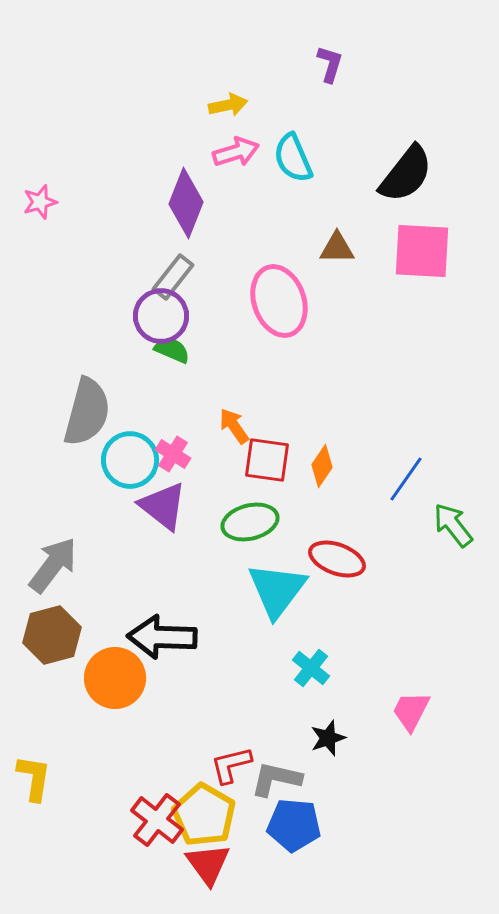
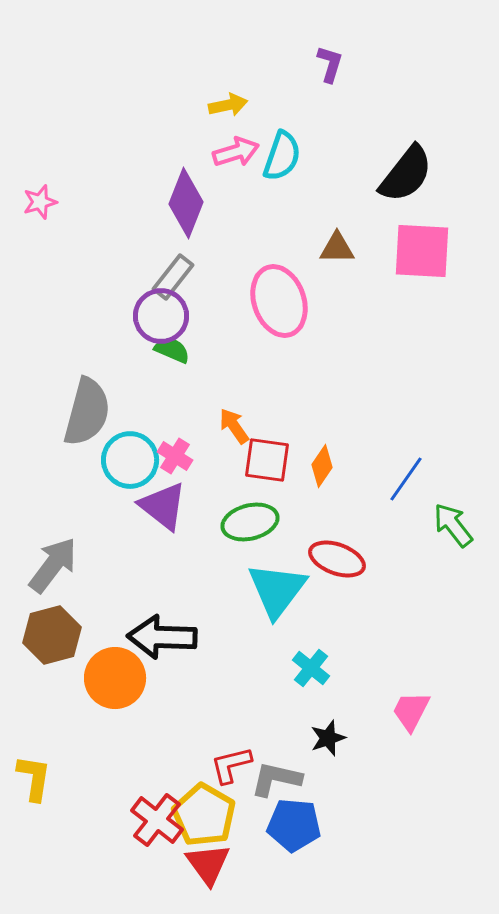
cyan semicircle: moved 11 px left, 2 px up; rotated 138 degrees counterclockwise
pink cross: moved 2 px right, 2 px down
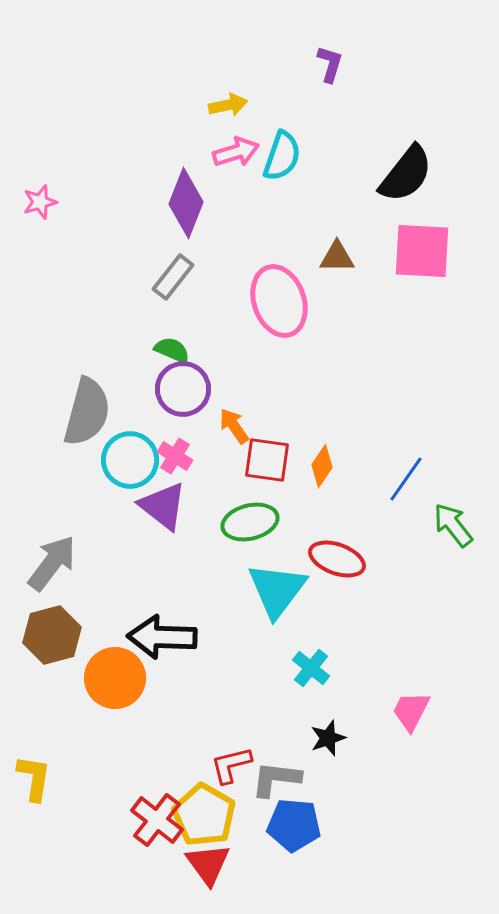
brown triangle: moved 9 px down
purple circle: moved 22 px right, 73 px down
gray arrow: moved 1 px left, 2 px up
gray L-shape: rotated 6 degrees counterclockwise
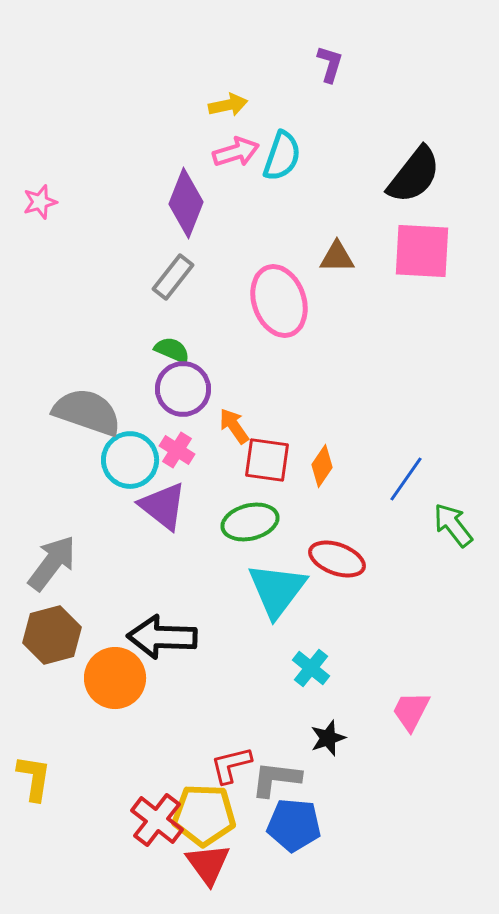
black semicircle: moved 8 px right, 1 px down
gray semicircle: rotated 86 degrees counterclockwise
pink cross: moved 2 px right, 6 px up
yellow pentagon: rotated 28 degrees counterclockwise
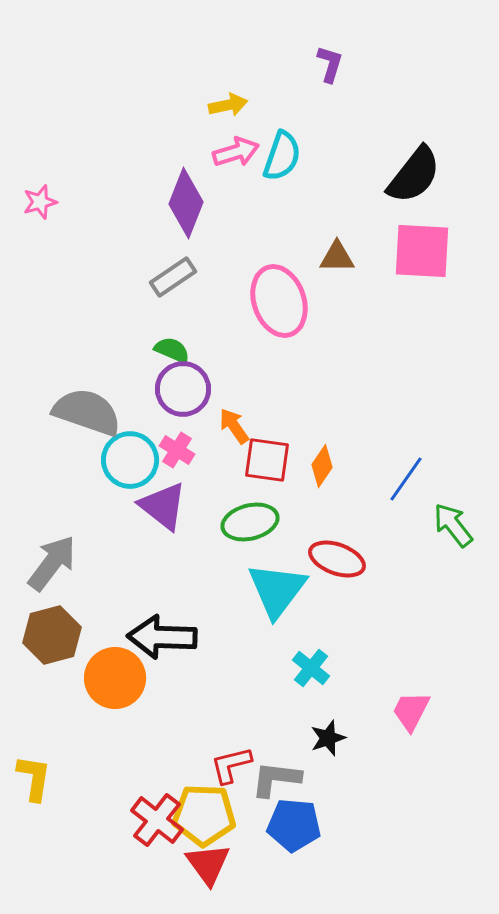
gray rectangle: rotated 18 degrees clockwise
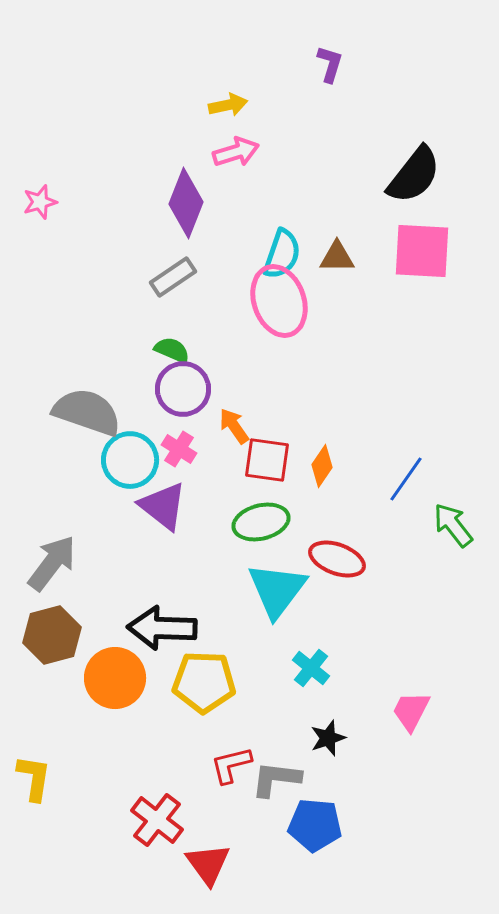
cyan semicircle: moved 98 px down
pink cross: moved 2 px right, 1 px up
green ellipse: moved 11 px right
black arrow: moved 9 px up
yellow pentagon: moved 133 px up
blue pentagon: moved 21 px right
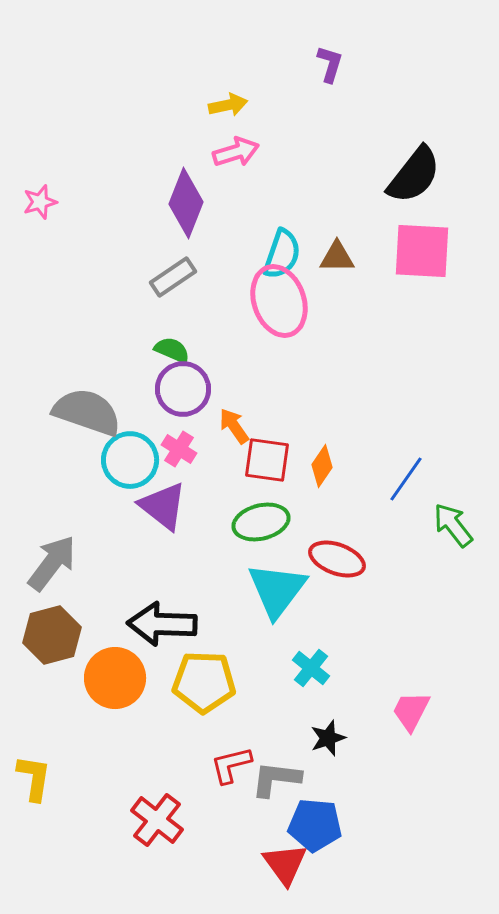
black arrow: moved 4 px up
red triangle: moved 77 px right
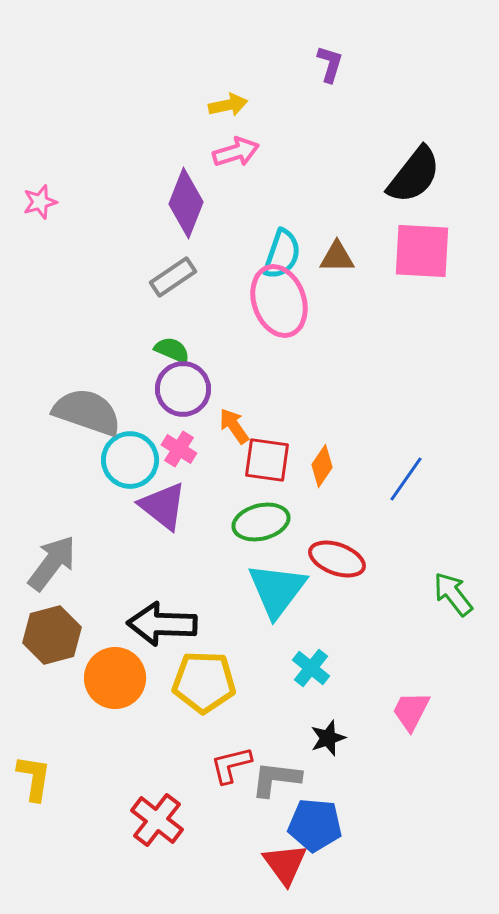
green arrow: moved 69 px down
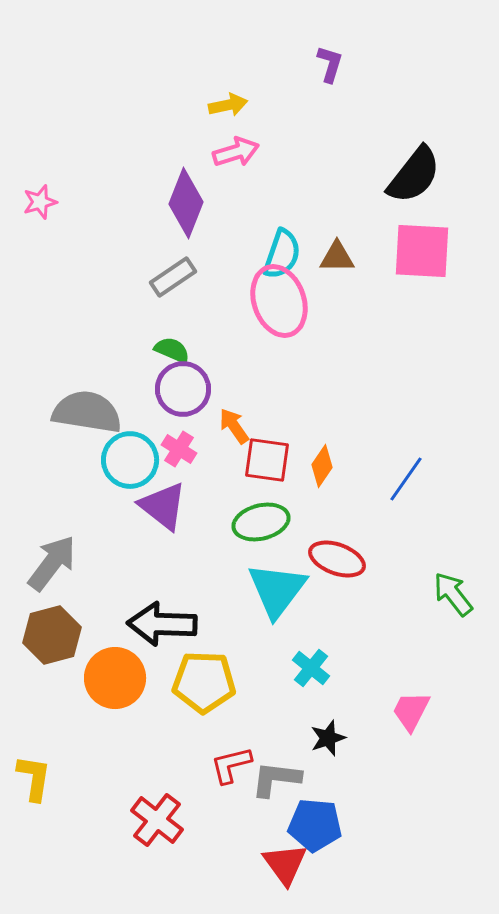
gray semicircle: rotated 10 degrees counterclockwise
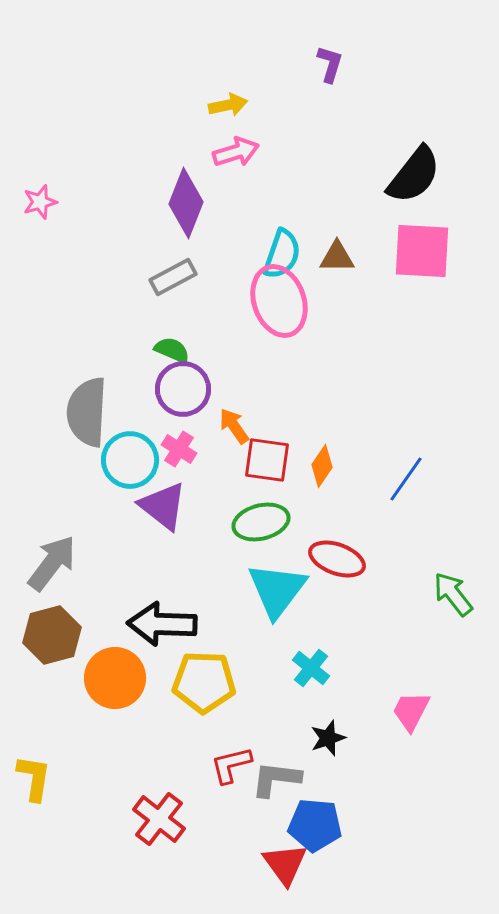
gray rectangle: rotated 6 degrees clockwise
gray semicircle: rotated 96 degrees counterclockwise
red cross: moved 2 px right, 1 px up
